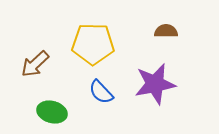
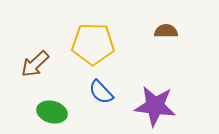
purple star: moved 22 px down; rotated 18 degrees clockwise
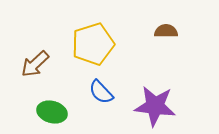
yellow pentagon: rotated 18 degrees counterclockwise
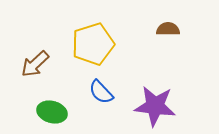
brown semicircle: moved 2 px right, 2 px up
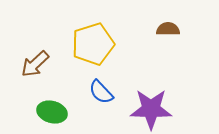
purple star: moved 4 px left, 3 px down; rotated 6 degrees counterclockwise
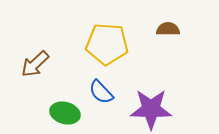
yellow pentagon: moved 14 px right; rotated 21 degrees clockwise
green ellipse: moved 13 px right, 1 px down
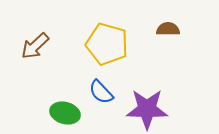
yellow pentagon: rotated 12 degrees clockwise
brown arrow: moved 18 px up
purple star: moved 4 px left
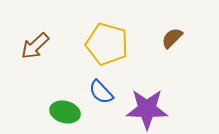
brown semicircle: moved 4 px right, 9 px down; rotated 45 degrees counterclockwise
green ellipse: moved 1 px up
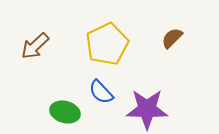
yellow pentagon: rotated 30 degrees clockwise
